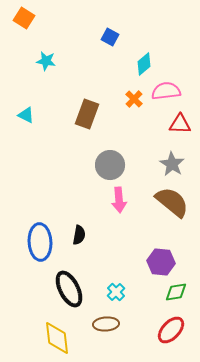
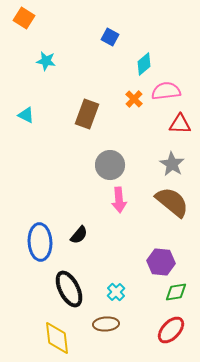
black semicircle: rotated 30 degrees clockwise
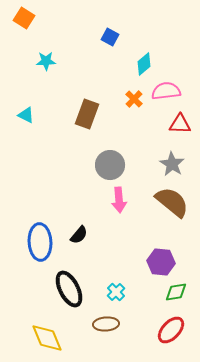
cyan star: rotated 12 degrees counterclockwise
yellow diamond: moved 10 px left; rotated 16 degrees counterclockwise
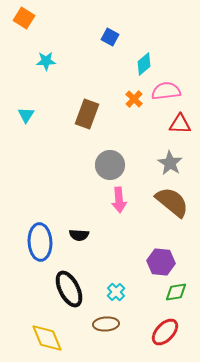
cyan triangle: rotated 36 degrees clockwise
gray star: moved 2 px left, 1 px up
black semicircle: rotated 54 degrees clockwise
red ellipse: moved 6 px left, 2 px down
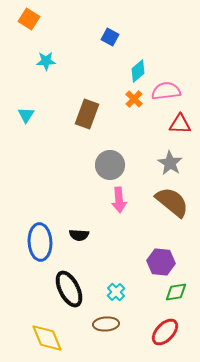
orange square: moved 5 px right, 1 px down
cyan diamond: moved 6 px left, 7 px down
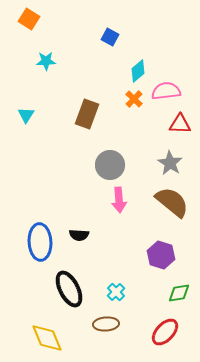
purple hexagon: moved 7 px up; rotated 12 degrees clockwise
green diamond: moved 3 px right, 1 px down
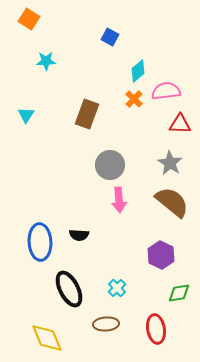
purple hexagon: rotated 8 degrees clockwise
cyan cross: moved 1 px right, 4 px up
red ellipse: moved 9 px left, 3 px up; rotated 52 degrees counterclockwise
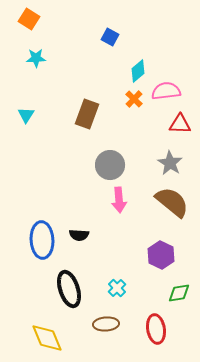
cyan star: moved 10 px left, 3 px up
blue ellipse: moved 2 px right, 2 px up
black ellipse: rotated 9 degrees clockwise
